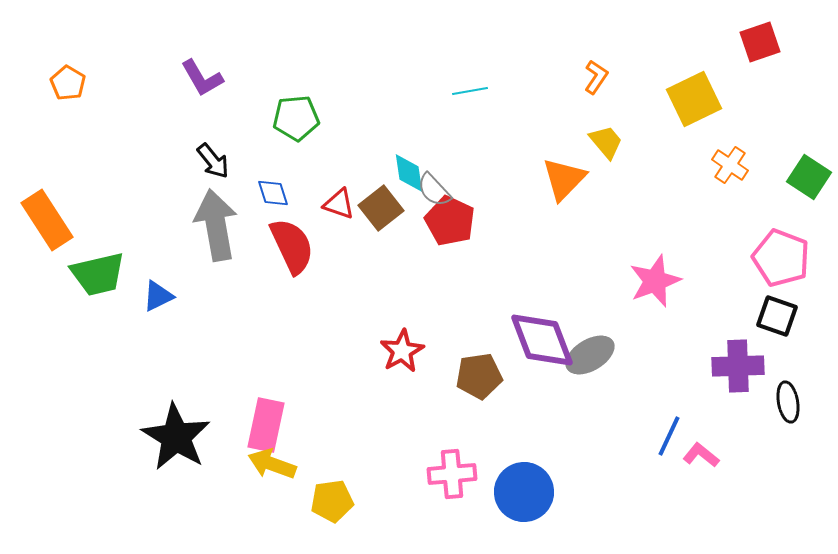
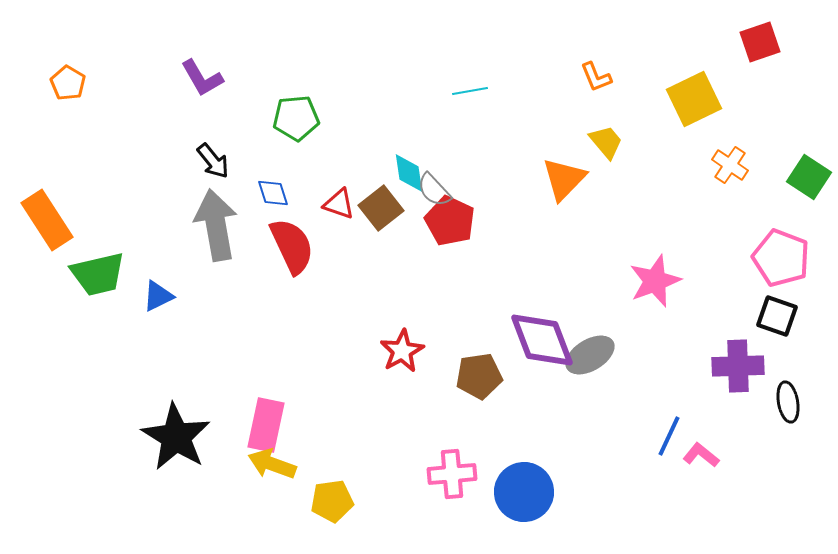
orange L-shape: rotated 124 degrees clockwise
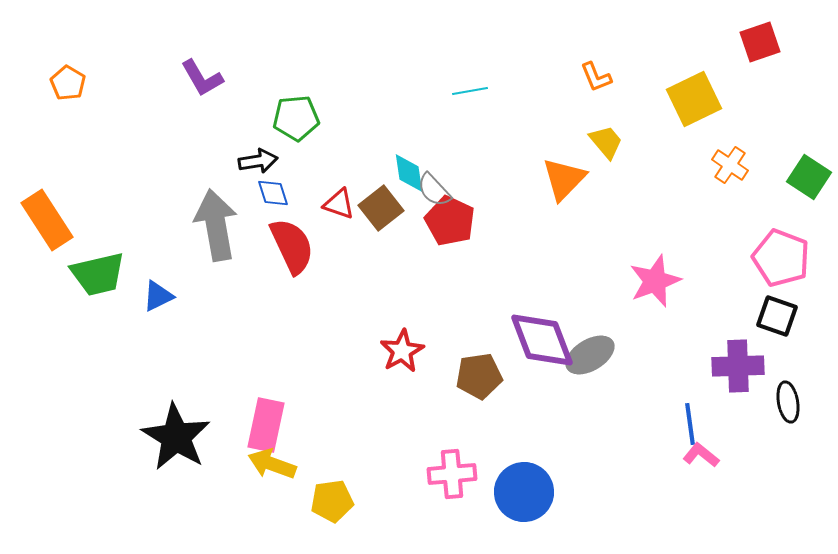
black arrow: moved 45 px right; rotated 60 degrees counterclockwise
blue line: moved 21 px right, 12 px up; rotated 33 degrees counterclockwise
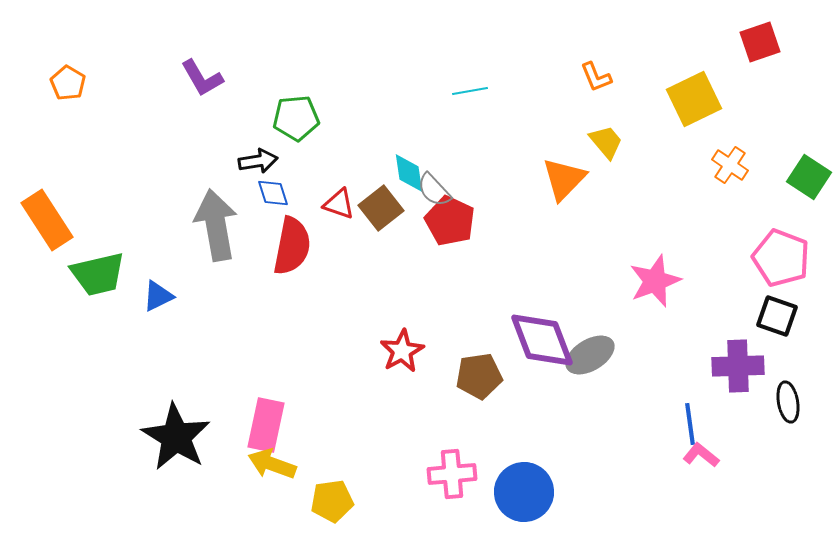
red semicircle: rotated 36 degrees clockwise
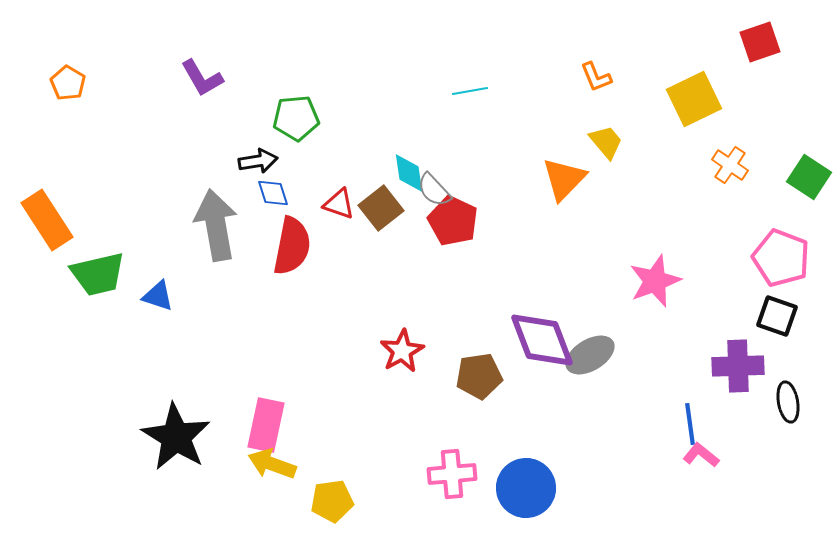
red pentagon: moved 3 px right
blue triangle: rotated 44 degrees clockwise
blue circle: moved 2 px right, 4 px up
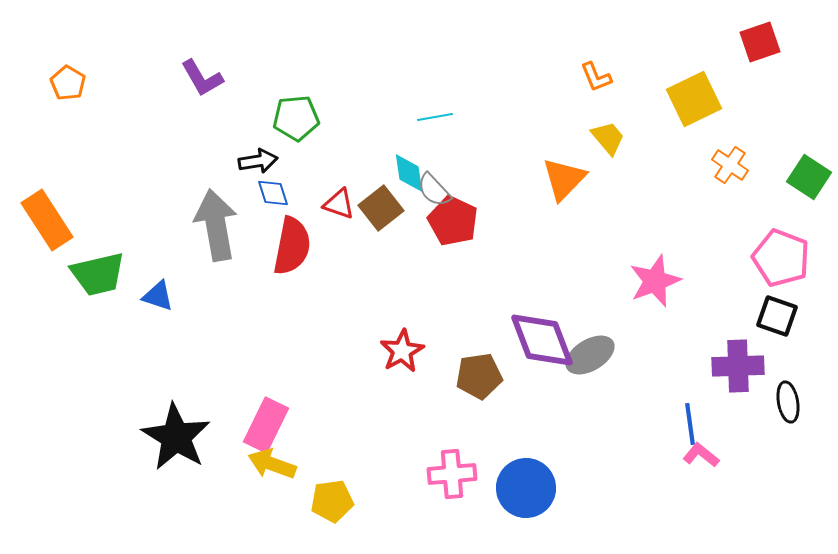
cyan line: moved 35 px left, 26 px down
yellow trapezoid: moved 2 px right, 4 px up
pink rectangle: rotated 14 degrees clockwise
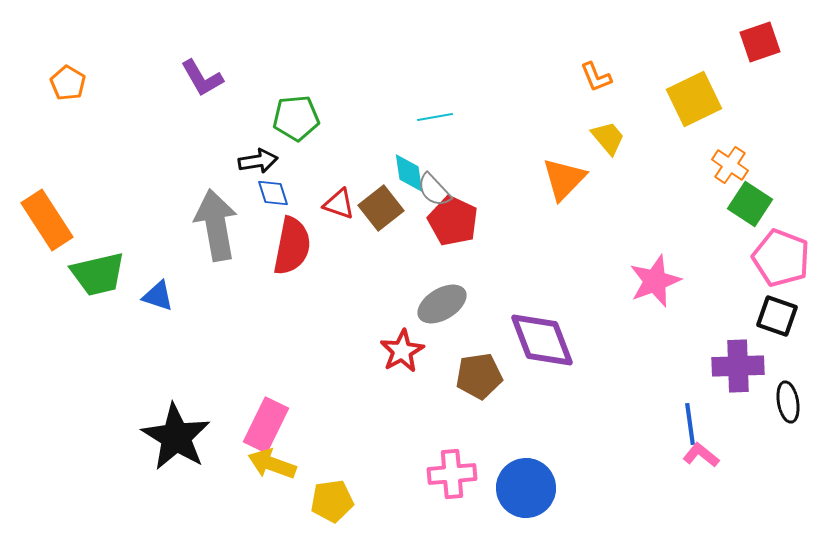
green square: moved 59 px left, 27 px down
gray ellipse: moved 148 px left, 51 px up
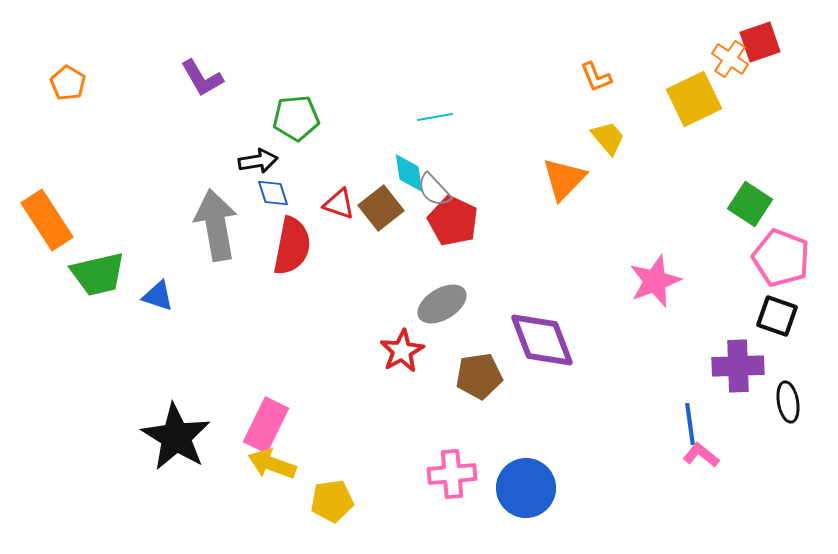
orange cross: moved 106 px up
